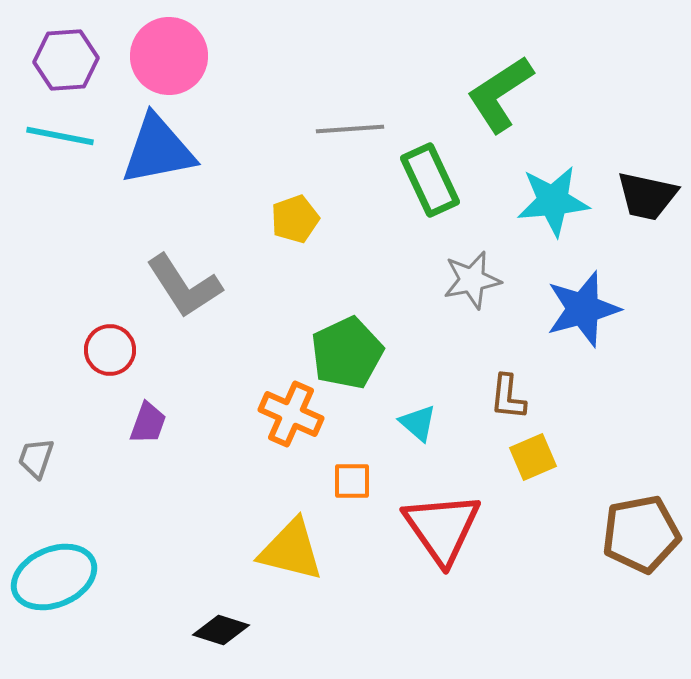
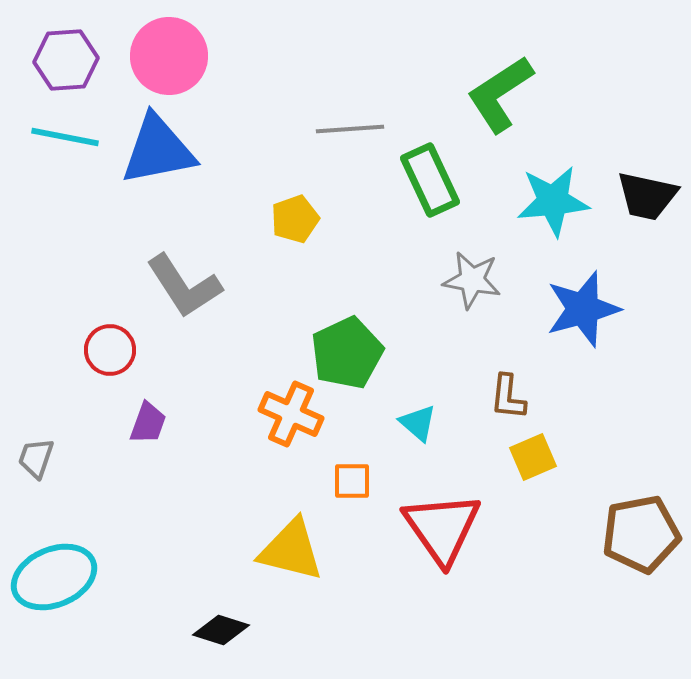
cyan line: moved 5 px right, 1 px down
gray star: rotated 22 degrees clockwise
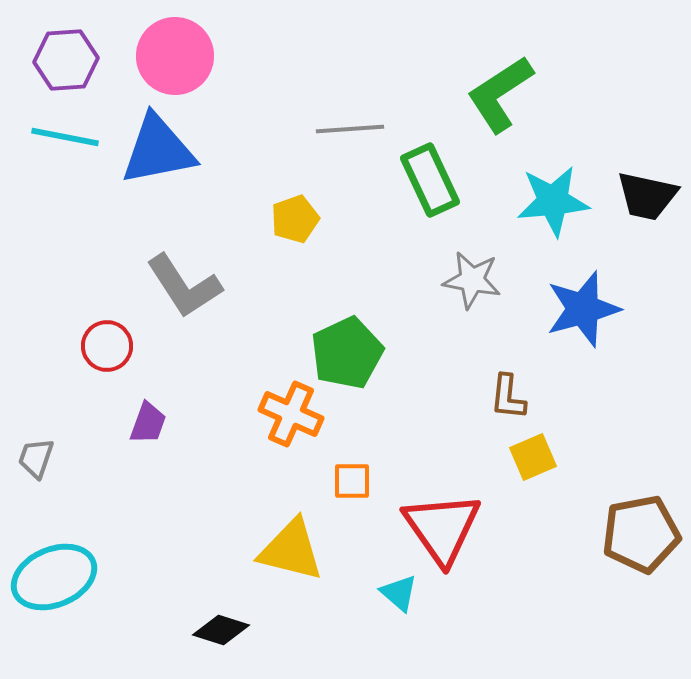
pink circle: moved 6 px right
red circle: moved 3 px left, 4 px up
cyan triangle: moved 19 px left, 170 px down
